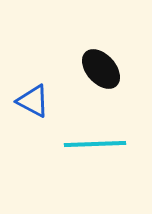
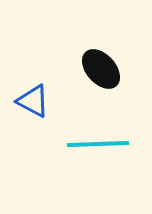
cyan line: moved 3 px right
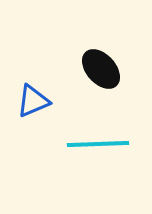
blue triangle: rotated 51 degrees counterclockwise
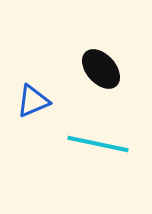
cyan line: rotated 14 degrees clockwise
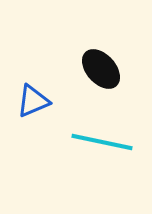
cyan line: moved 4 px right, 2 px up
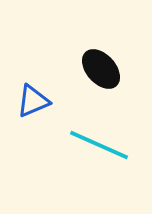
cyan line: moved 3 px left, 3 px down; rotated 12 degrees clockwise
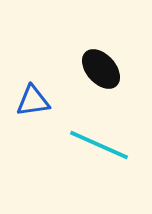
blue triangle: rotated 15 degrees clockwise
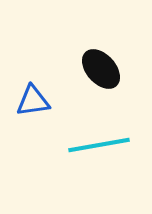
cyan line: rotated 34 degrees counterclockwise
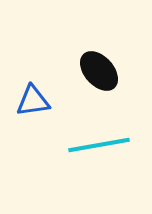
black ellipse: moved 2 px left, 2 px down
